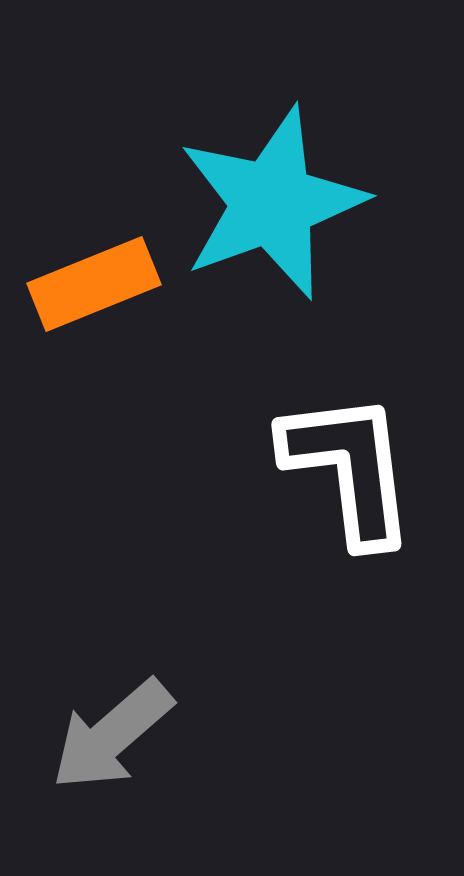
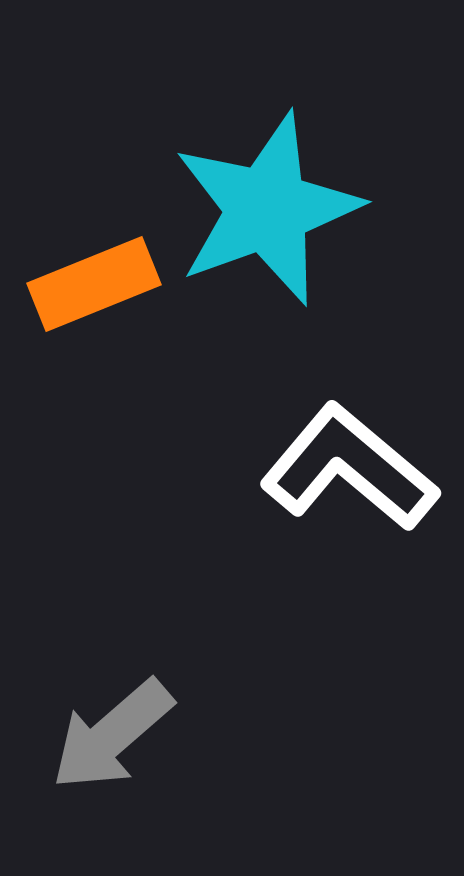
cyan star: moved 5 px left, 6 px down
white L-shape: rotated 43 degrees counterclockwise
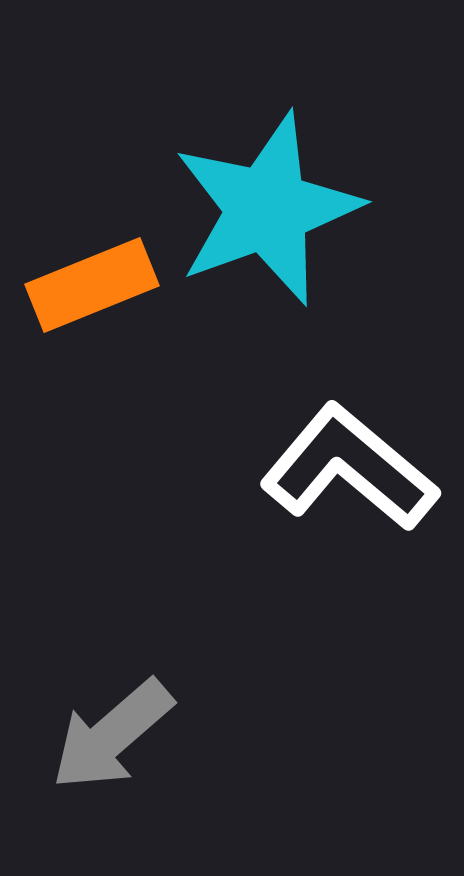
orange rectangle: moved 2 px left, 1 px down
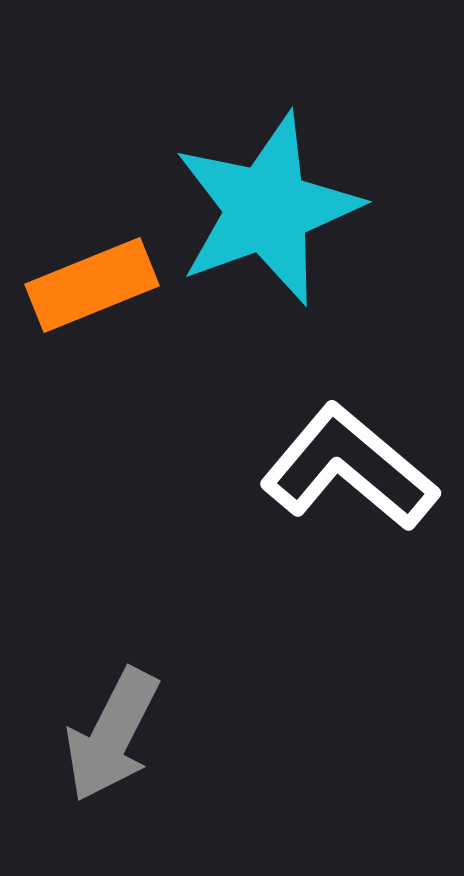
gray arrow: rotated 22 degrees counterclockwise
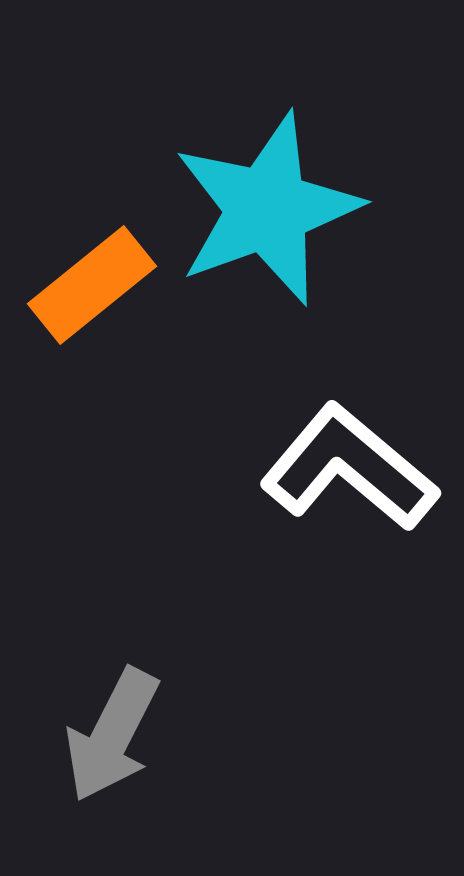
orange rectangle: rotated 17 degrees counterclockwise
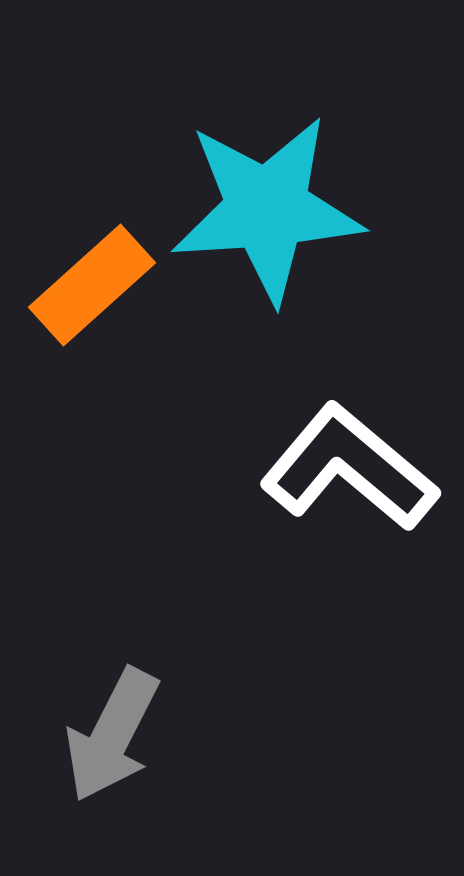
cyan star: rotated 16 degrees clockwise
orange rectangle: rotated 3 degrees counterclockwise
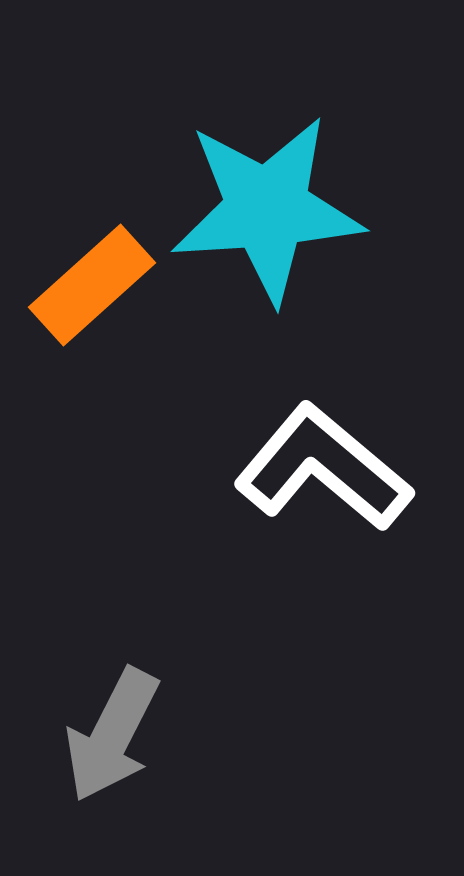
white L-shape: moved 26 px left
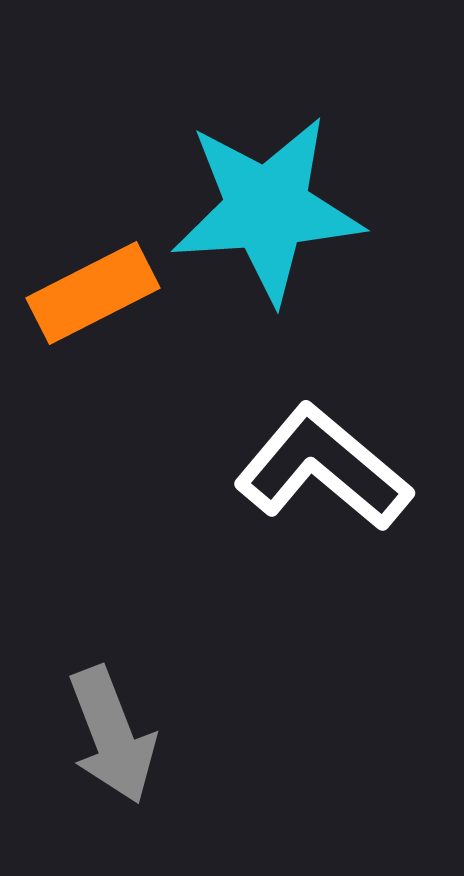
orange rectangle: moved 1 px right, 8 px down; rotated 15 degrees clockwise
gray arrow: rotated 48 degrees counterclockwise
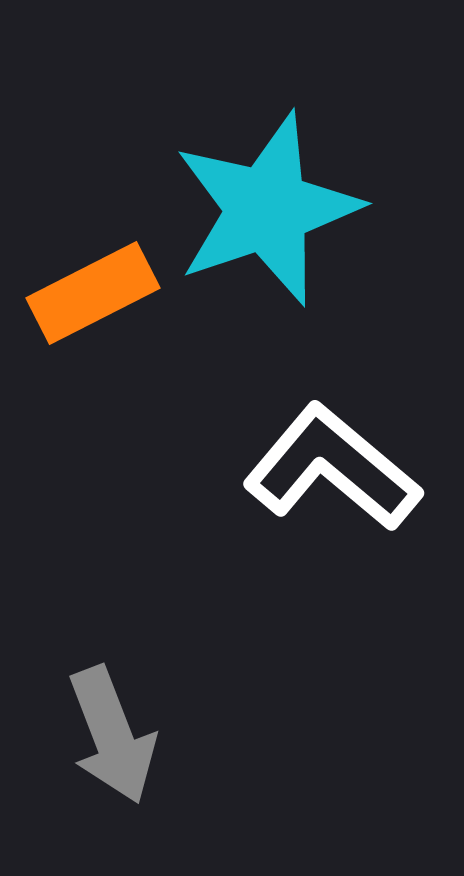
cyan star: rotated 15 degrees counterclockwise
white L-shape: moved 9 px right
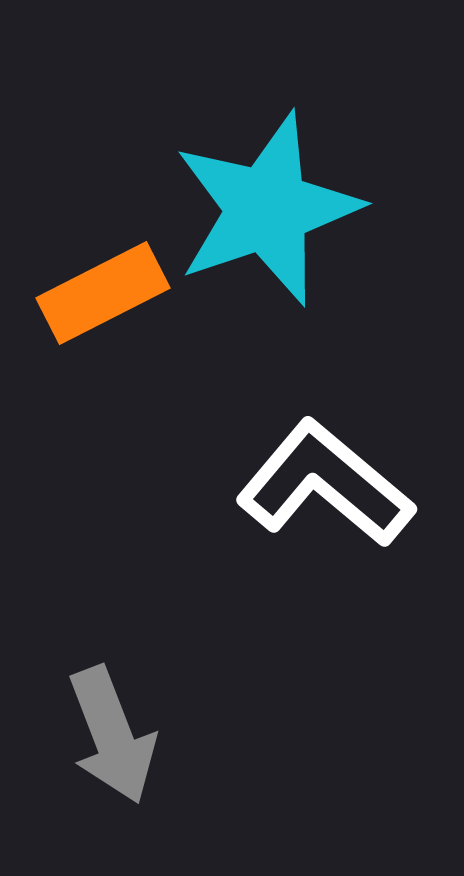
orange rectangle: moved 10 px right
white L-shape: moved 7 px left, 16 px down
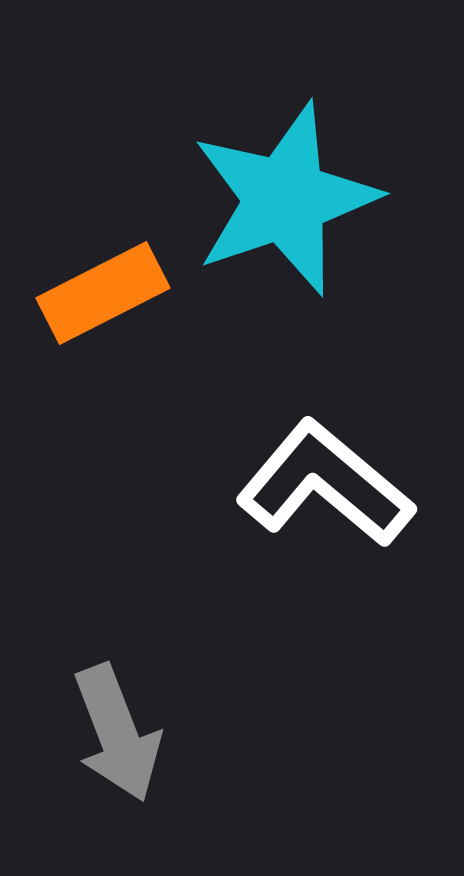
cyan star: moved 18 px right, 10 px up
gray arrow: moved 5 px right, 2 px up
